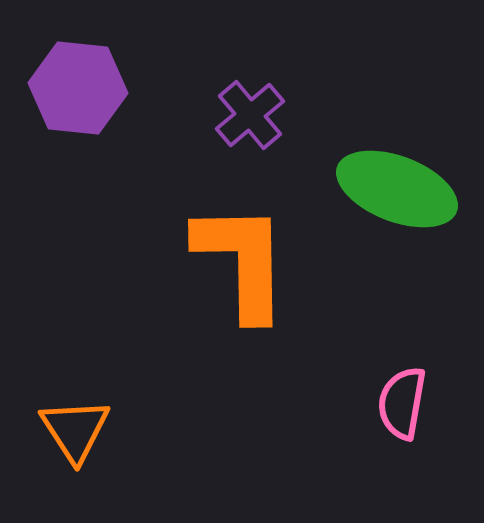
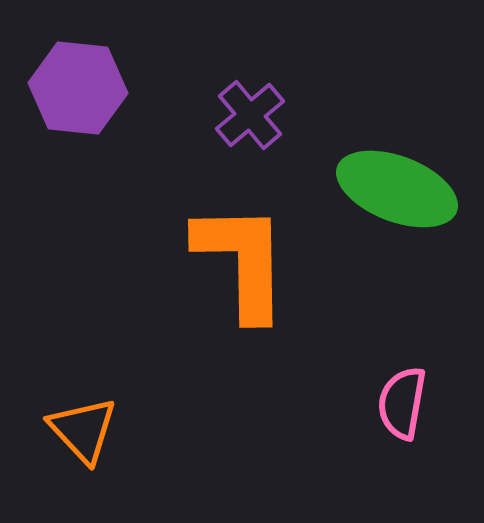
orange triangle: moved 8 px right; rotated 10 degrees counterclockwise
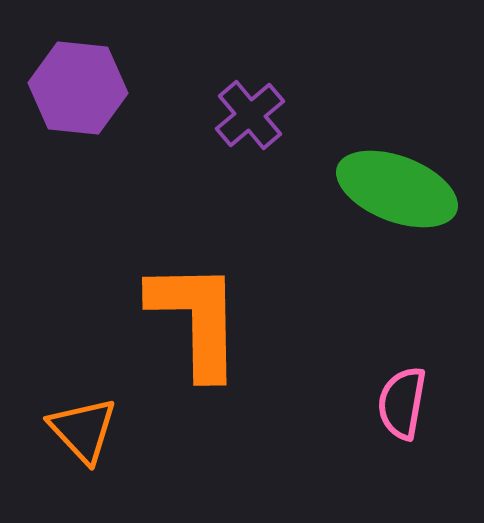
orange L-shape: moved 46 px left, 58 px down
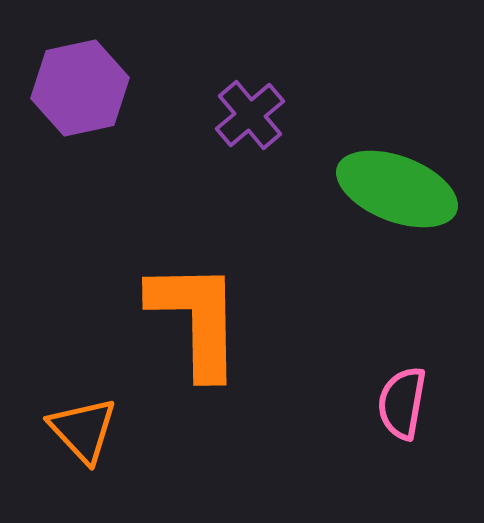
purple hexagon: moved 2 px right; rotated 18 degrees counterclockwise
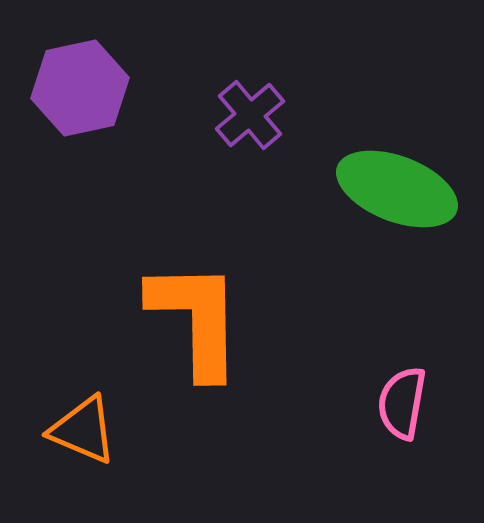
orange triangle: rotated 24 degrees counterclockwise
